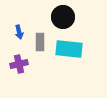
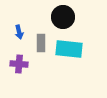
gray rectangle: moved 1 px right, 1 px down
purple cross: rotated 18 degrees clockwise
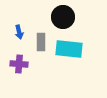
gray rectangle: moved 1 px up
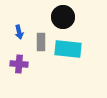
cyan rectangle: moved 1 px left
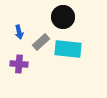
gray rectangle: rotated 48 degrees clockwise
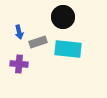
gray rectangle: moved 3 px left; rotated 24 degrees clockwise
